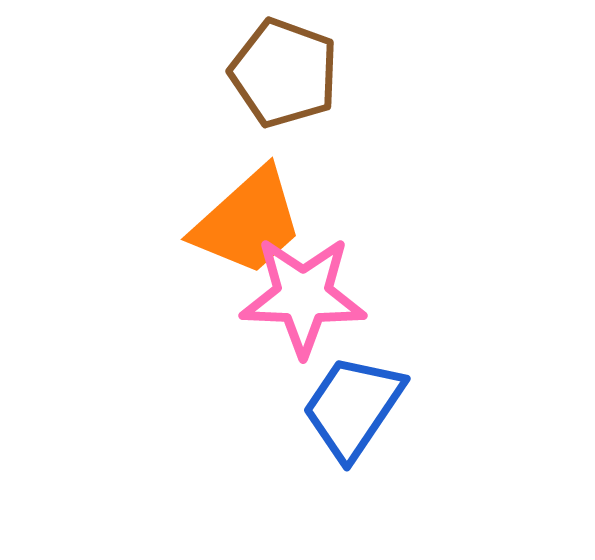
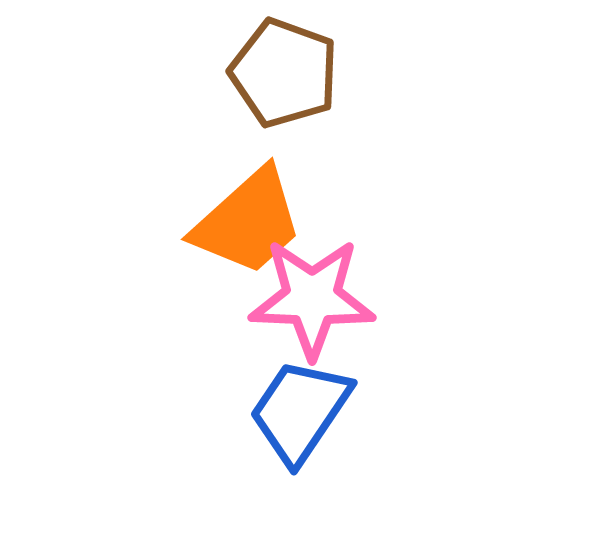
pink star: moved 9 px right, 2 px down
blue trapezoid: moved 53 px left, 4 px down
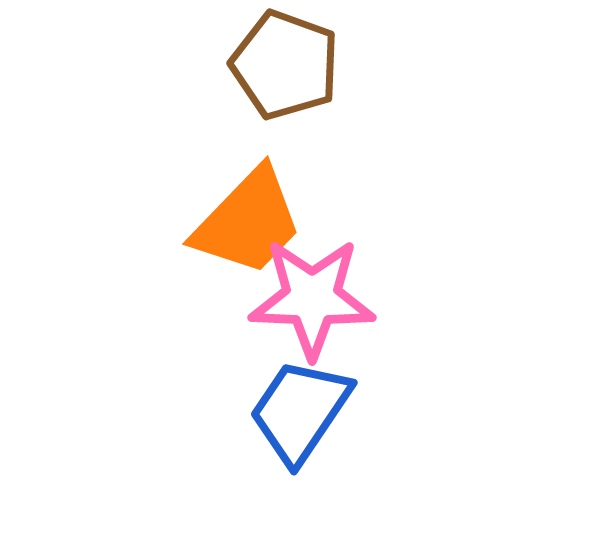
brown pentagon: moved 1 px right, 8 px up
orange trapezoid: rotated 4 degrees counterclockwise
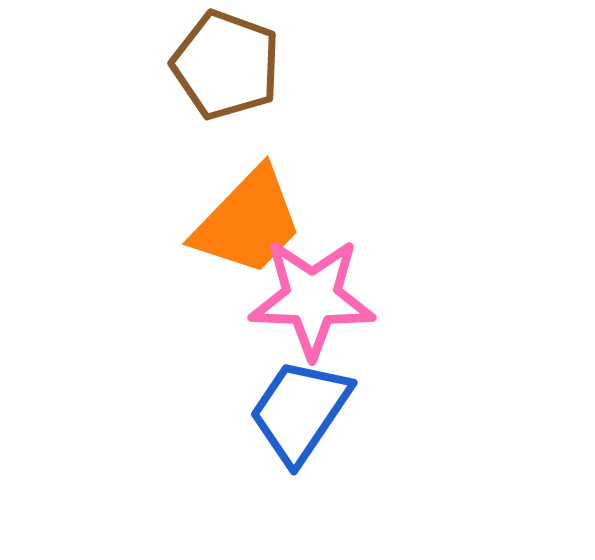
brown pentagon: moved 59 px left
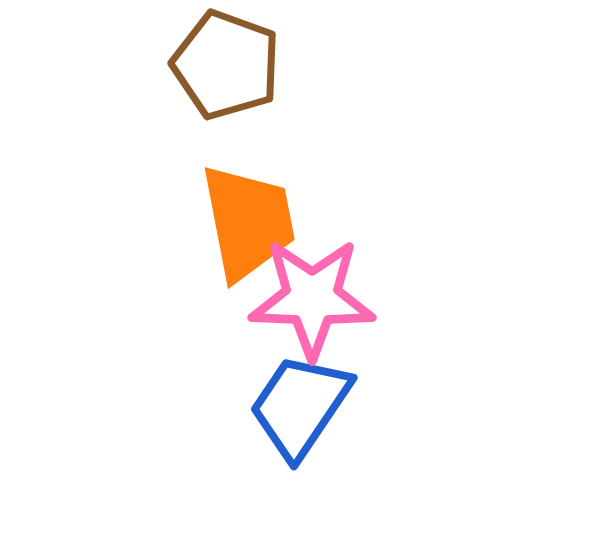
orange trapezoid: rotated 55 degrees counterclockwise
blue trapezoid: moved 5 px up
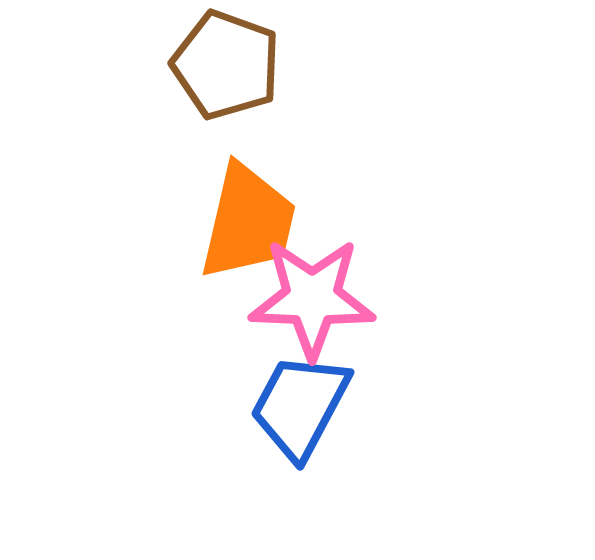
orange trapezoid: rotated 24 degrees clockwise
blue trapezoid: rotated 6 degrees counterclockwise
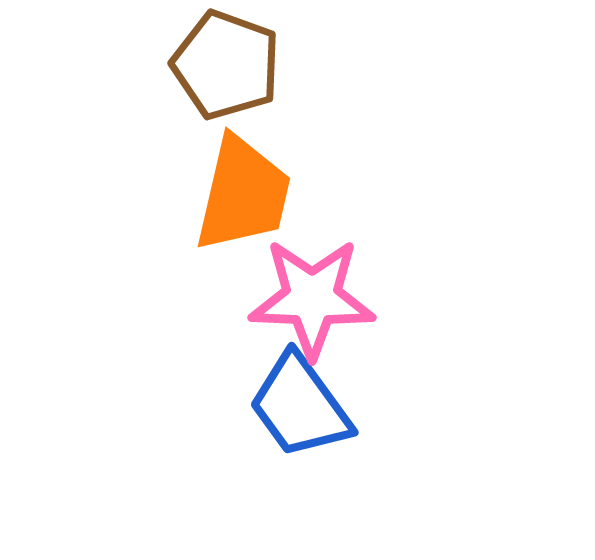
orange trapezoid: moved 5 px left, 28 px up
blue trapezoid: rotated 64 degrees counterclockwise
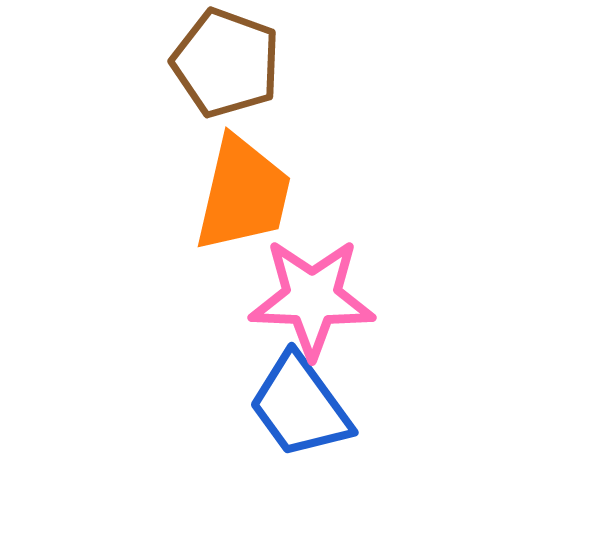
brown pentagon: moved 2 px up
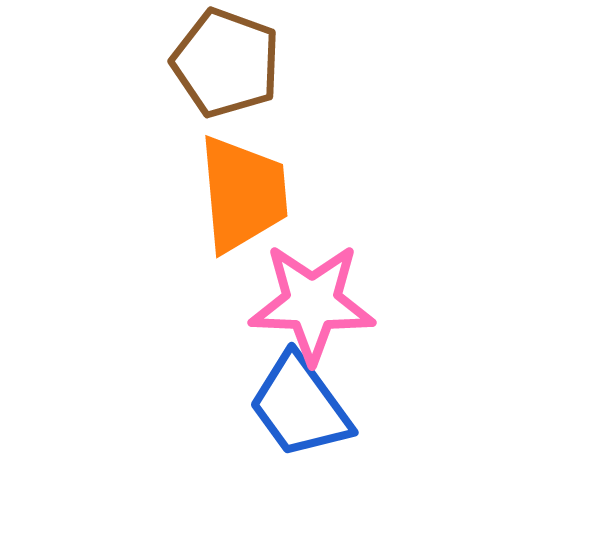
orange trapezoid: rotated 18 degrees counterclockwise
pink star: moved 5 px down
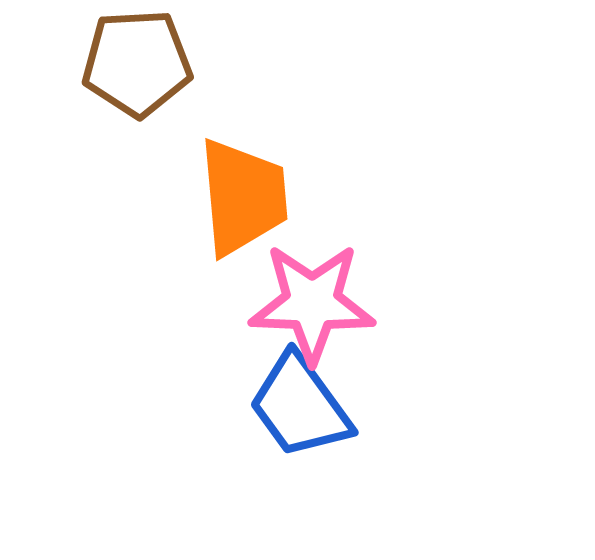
brown pentagon: moved 89 px left; rotated 23 degrees counterclockwise
orange trapezoid: moved 3 px down
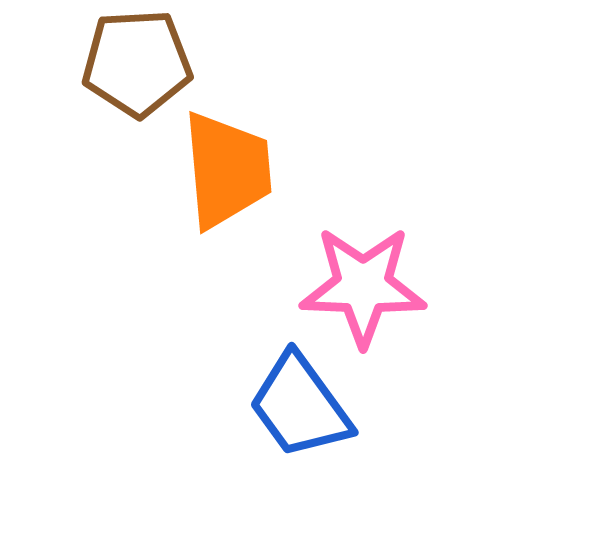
orange trapezoid: moved 16 px left, 27 px up
pink star: moved 51 px right, 17 px up
